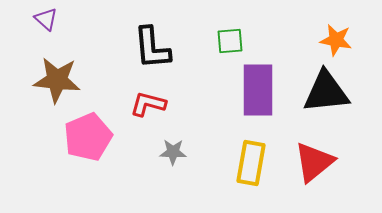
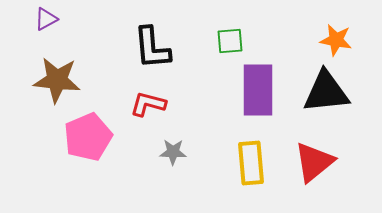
purple triangle: rotated 50 degrees clockwise
yellow rectangle: rotated 15 degrees counterclockwise
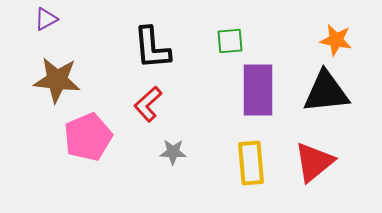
red L-shape: rotated 57 degrees counterclockwise
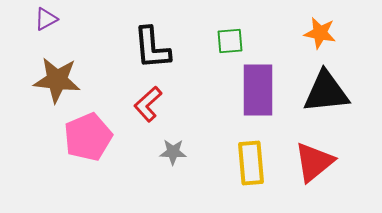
orange star: moved 16 px left, 7 px up
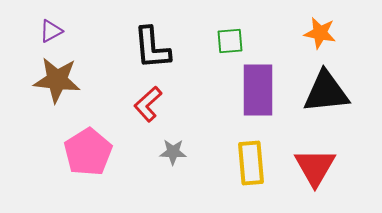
purple triangle: moved 5 px right, 12 px down
pink pentagon: moved 15 px down; rotated 9 degrees counterclockwise
red triangle: moved 1 px right, 5 px down; rotated 21 degrees counterclockwise
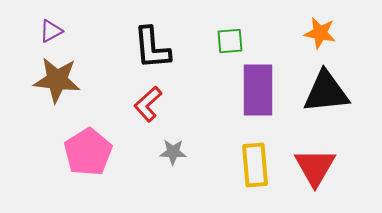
yellow rectangle: moved 4 px right, 2 px down
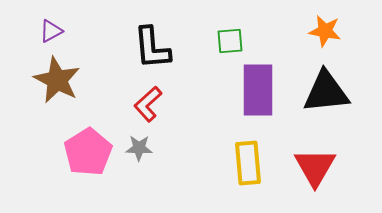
orange star: moved 5 px right, 2 px up
brown star: rotated 21 degrees clockwise
gray star: moved 34 px left, 4 px up
yellow rectangle: moved 7 px left, 2 px up
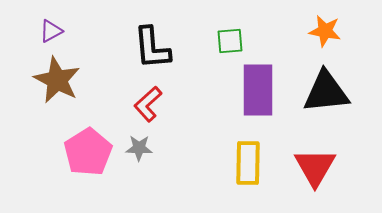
yellow rectangle: rotated 6 degrees clockwise
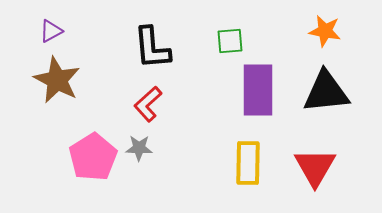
pink pentagon: moved 5 px right, 5 px down
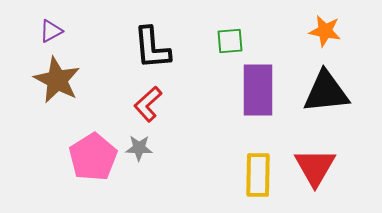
yellow rectangle: moved 10 px right, 12 px down
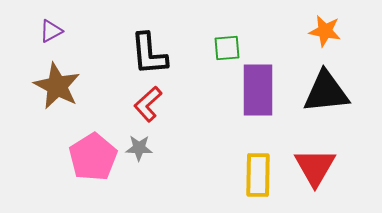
green square: moved 3 px left, 7 px down
black L-shape: moved 3 px left, 6 px down
brown star: moved 6 px down
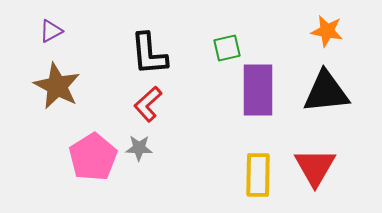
orange star: moved 2 px right
green square: rotated 8 degrees counterclockwise
